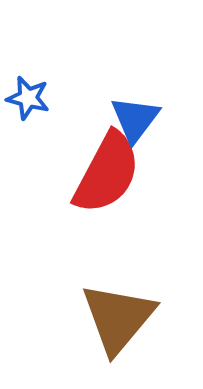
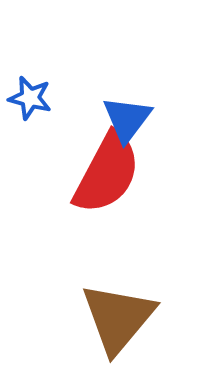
blue star: moved 2 px right
blue triangle: moved 8 px left
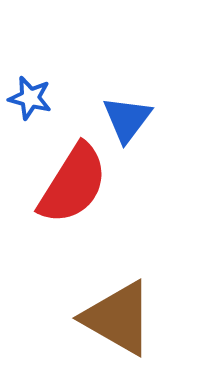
red semicircle: moved 34 px left, 11 px down; rotated 4 degrees clockwise
brown triangle: rotated 40 degrees counterclockwise
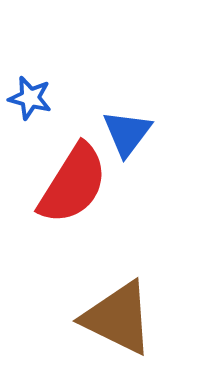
blue triangle: moved 14 px down
brown triangle: rotated 4 degrees counterclockwise
